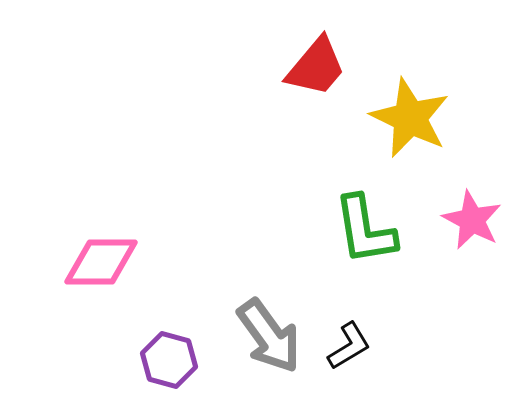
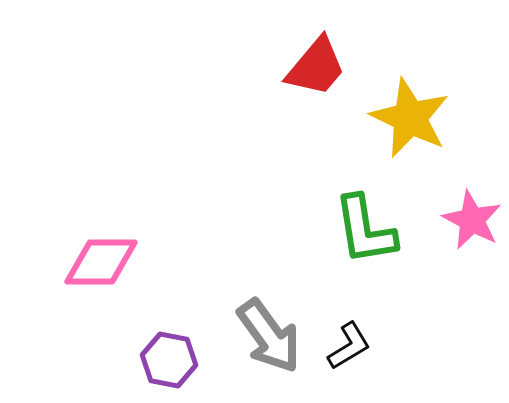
purple hexagon: rotated 4 degrees counterclockwise
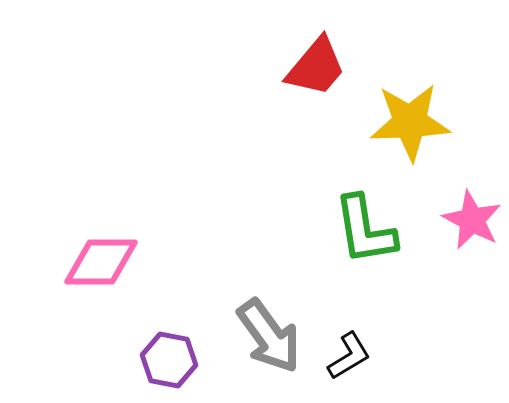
yellow star: moved 4 px down; rotated 28 degrees counterclockwise
black L-shape: moved 10 px down
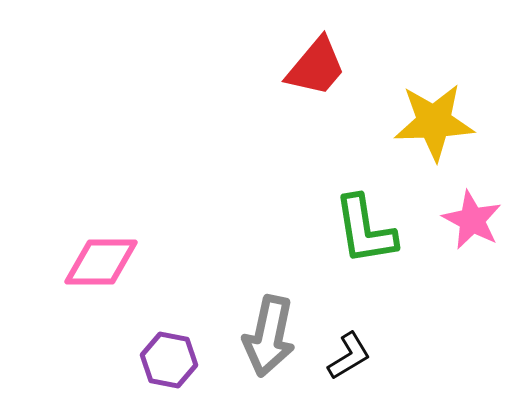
yellow star: moved 24 px right
gray arrow: rotated 48 degrees clockwise
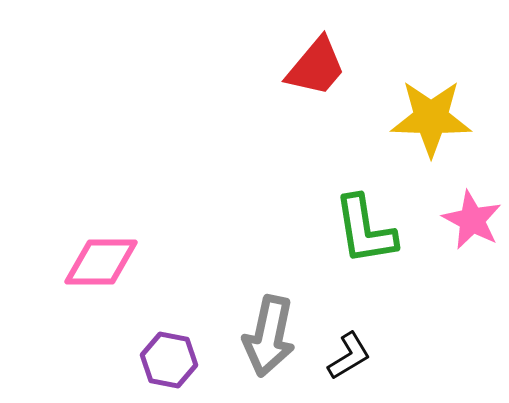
yellow star: moved 3 px left, 4 px up; rotated 4 degrees clockwise
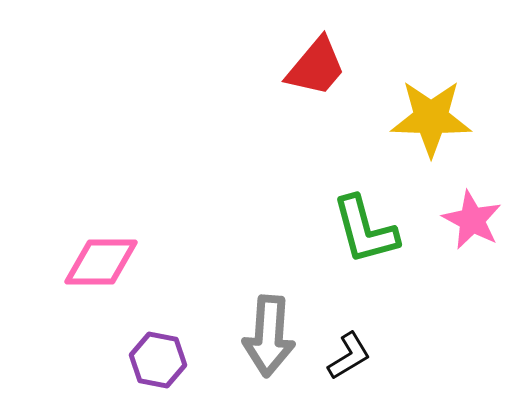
green L-shape: rotated 6 degrees counterclockwise
gray arrow: rotated 8 degrees counterclockwise
purple hexagon: moved 11 px left
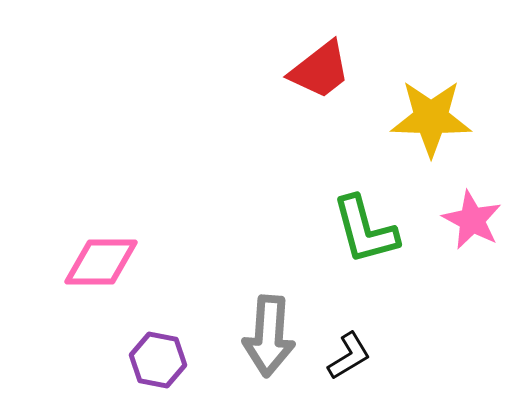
red trapezoid: moved 4 px right, 3 px down; rotated 12 degrees clockwise
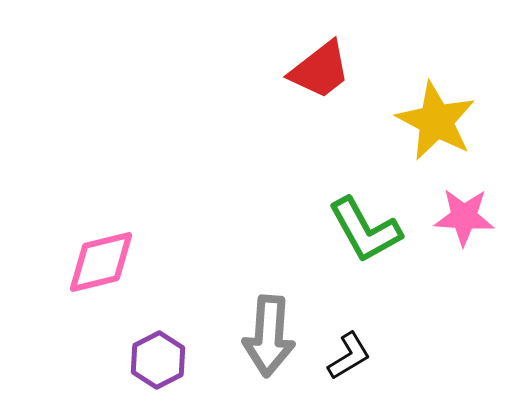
yellow star: moved 5 px right, 3 px down; rotated 26 degrees clockwise
pink star: moved 8 px left, 3 px up; rotated 24 degrees counterclockwise
green L-shape: rotated 14 degrees counterclockwise
pink diamond: rotated 14 degrees counterclockwise
purple hexagon: rotated 22 degrees clockwise
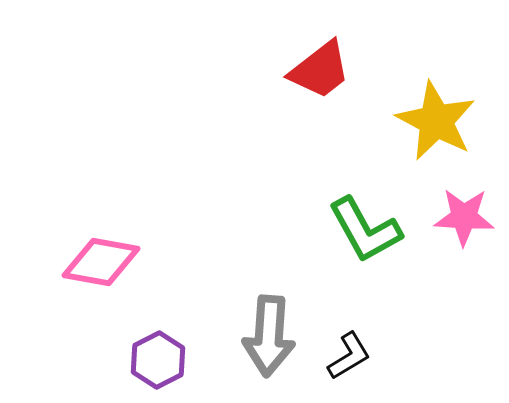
pink diamond: rotated 24 degrees clockwise
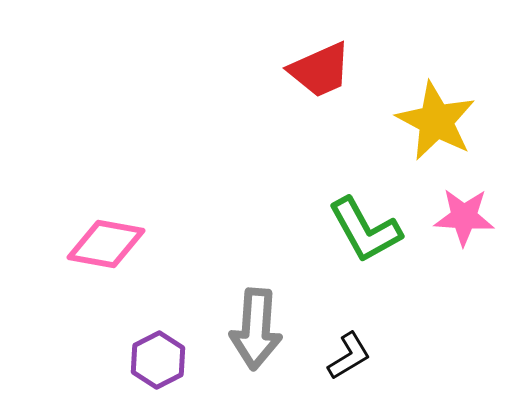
red trapezoid: rotated 14 degrees clockwise
pink diamond: moved 5 px right, 18 px up
gray arrow: moved 13 px left, 7 px up
